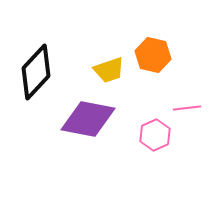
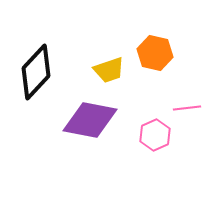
orange hexagon: moved 2 px right, 2 px up
purple diamond: moved 2 px right, 1 px down
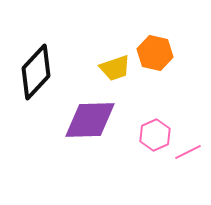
yellow trapezoid: moved 6 px right, 2 px up
pink line: moved 1 px right, 44 px down; rotated 20 degrees counterclockwise
purple diamond: rotated 12 degrees counterclockwise
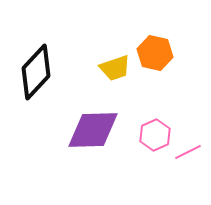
purple diamond: moved 3 px right, 10 px down
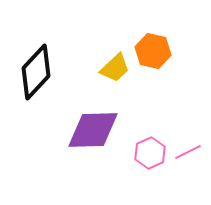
orange hexagon: moved 2 px left, 2 px up
yellow trapezoid: rotated 24 degrees counterclockwise
pink hexagon: moved 5 px left, 18 px down
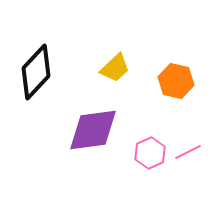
orange hexagon: moved 23 px right, 30 px down
purple diamond: rotated 6 degrees counterclockwise
